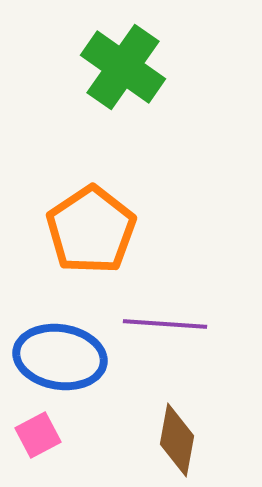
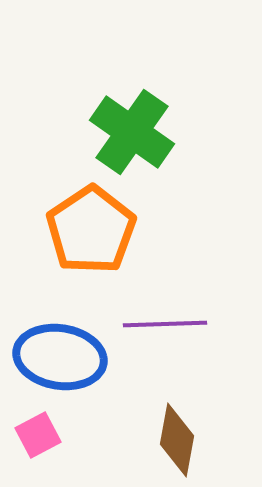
green cross: moved 9 px right, 65 px down
purple line: rotated 6 degrees counterclockwise
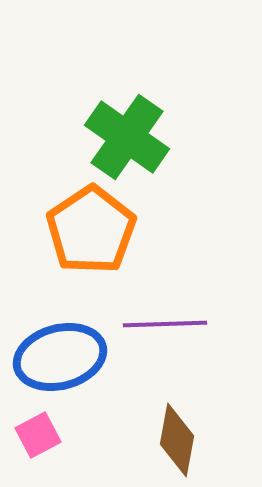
green cross: moved 5 px left, 5 px down
blue ellipse: rotated 24 degrees counterclockwise
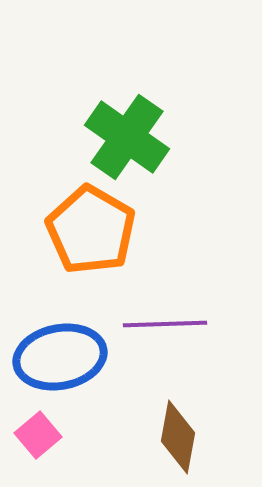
orange pentagon: rotated 8 degrees counterclockwise
blue ellipse: rotated 4 degrees clockwise
pink square: rotated 12 degrees counterclockwise
brown diamond: moved 1 px right, 3 px up
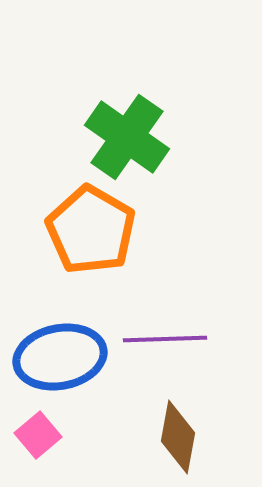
purple line: moved 15 px down
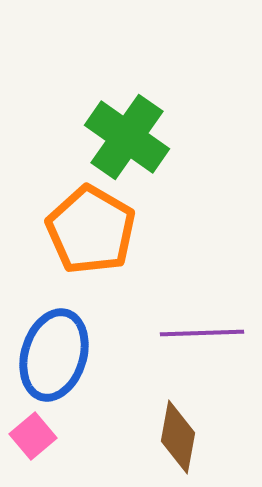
purple line: moved 37 px right, 6 px up
blue ellipse: moved 6 px left, 2 px up; rotated 62 degrees counterclockwise
pink square: moved 5 px left, 1 px down
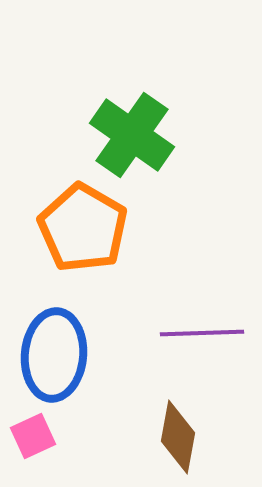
green cross: moved 5 px right, 2 px up
orange pentagon: moved 8 px left, 2 px up
blue ellipse: rotated 12 degrees counterclockwise
pink square: rotated 15 degrees clockwise
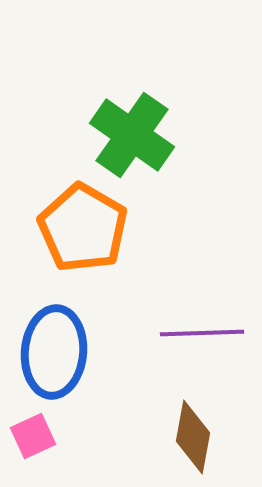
blue ellipse: moved 3 px up
brown diamond: moved 15 px right
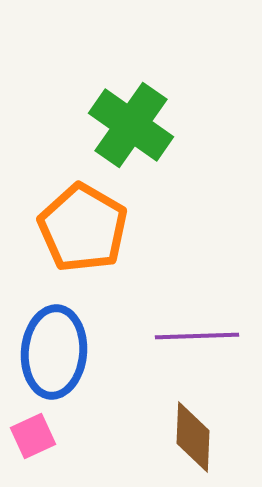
green cross: moved 1 px left, 10 px up
purple line: moved 5 px left, 3 px down
brown diamond: rotated 8 degrees counterclockwise
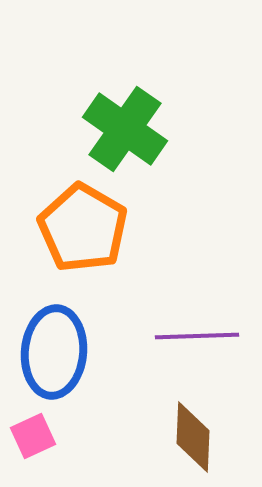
green cross: moved 6 px left, 4 px down
